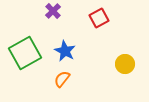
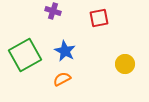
purple cross: rotated 28 degrees counterclockwise
red square: rotated 18 degrees clockwise
green square: moved 2 px down
orange semicircle: rotated 24 degrees clockwise
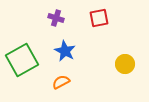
purple cross: moved 3 px right, 7 px down
green square: moved 3 px left, 5 px down
orange semicircle: moved 1 px left, 3 px down
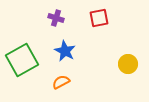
yellow circle: moved 3 px right
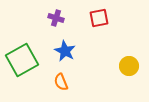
yellow circle: moved 1 px right, 2 px down
orange semicircle: rotated 84 degrees counterclockwise
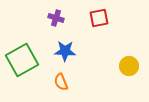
blue star: rotated 25 degrees counterclockwise
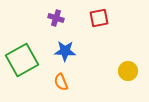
yellow circle: moved 1 px left, 5 px down
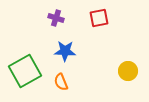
green square: moved 3 px right, 11 px down
